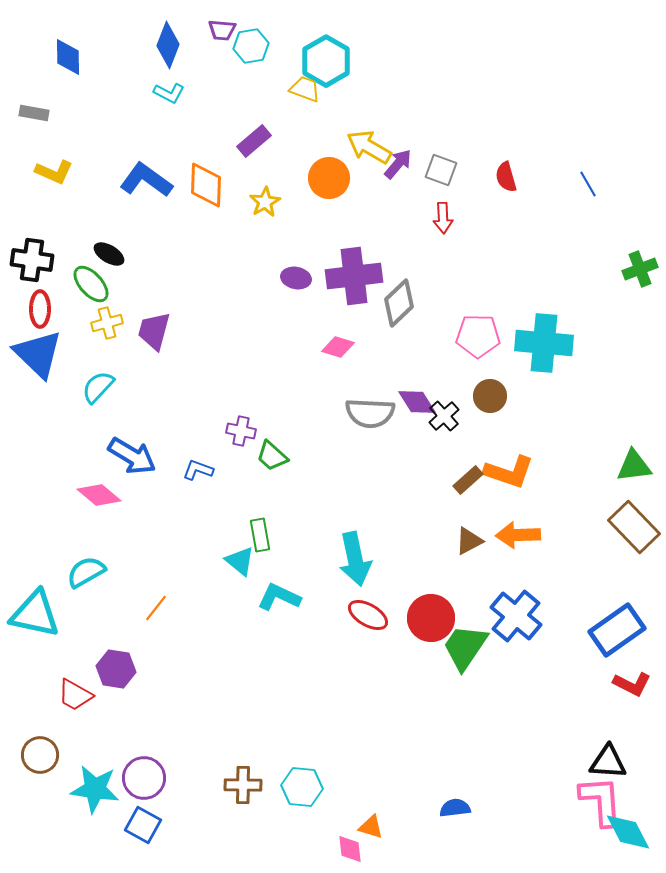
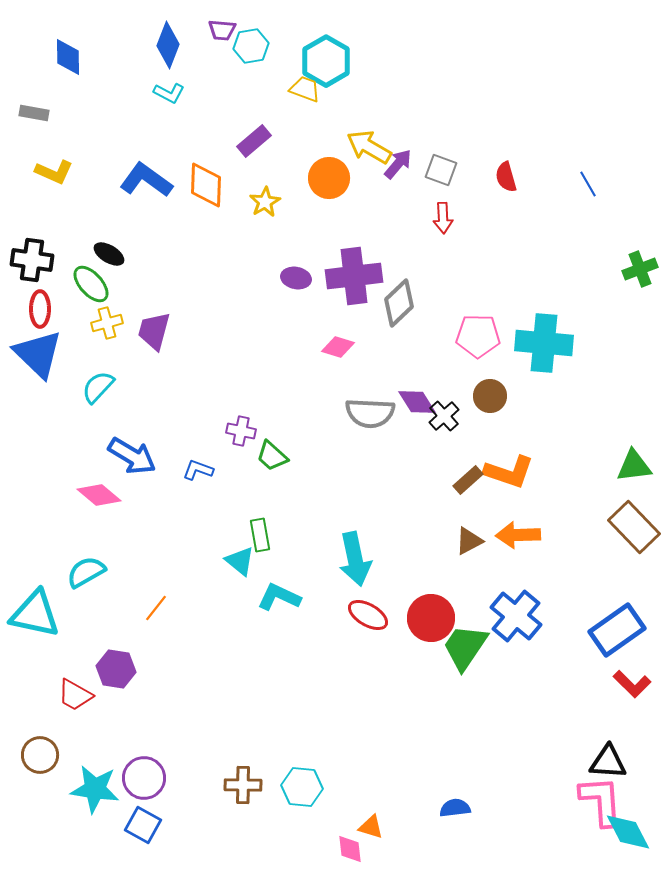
red L-shape at (632, 684): rotated 18 degrees clockwise
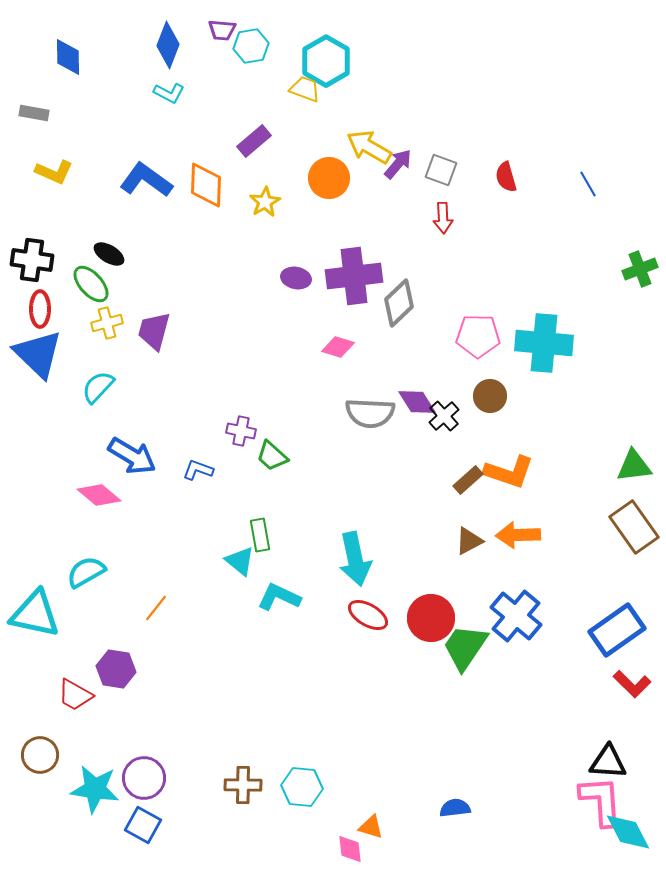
brown rectangle at (634, 527): rotated 9 degrees clockwise
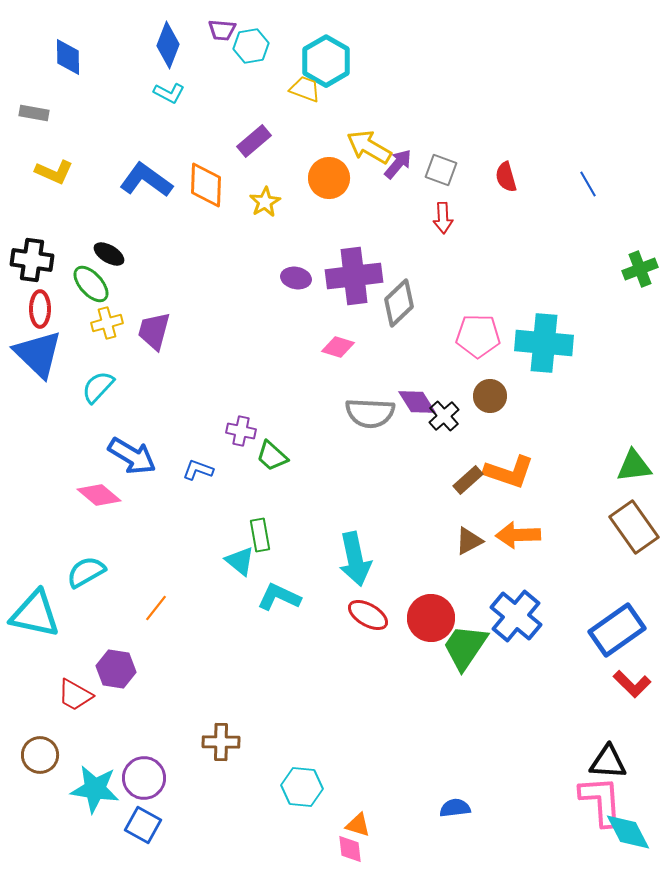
brown cross at (243, 785): moved 22 px left, 43 px up
orange triangle at (371, 827): moved 13 px left, 2 px up
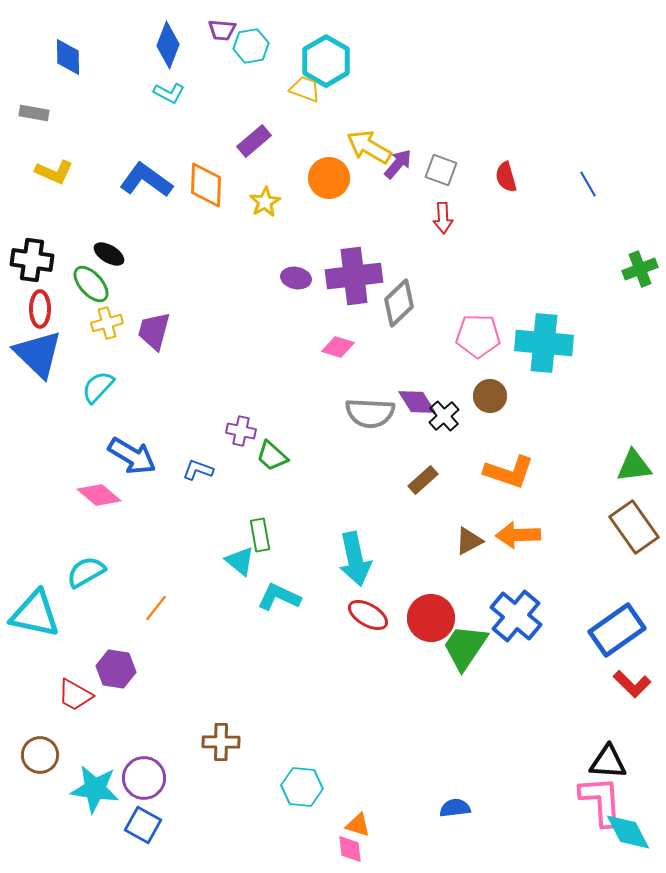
brown rectangle at (468, 480): moved 45 px left
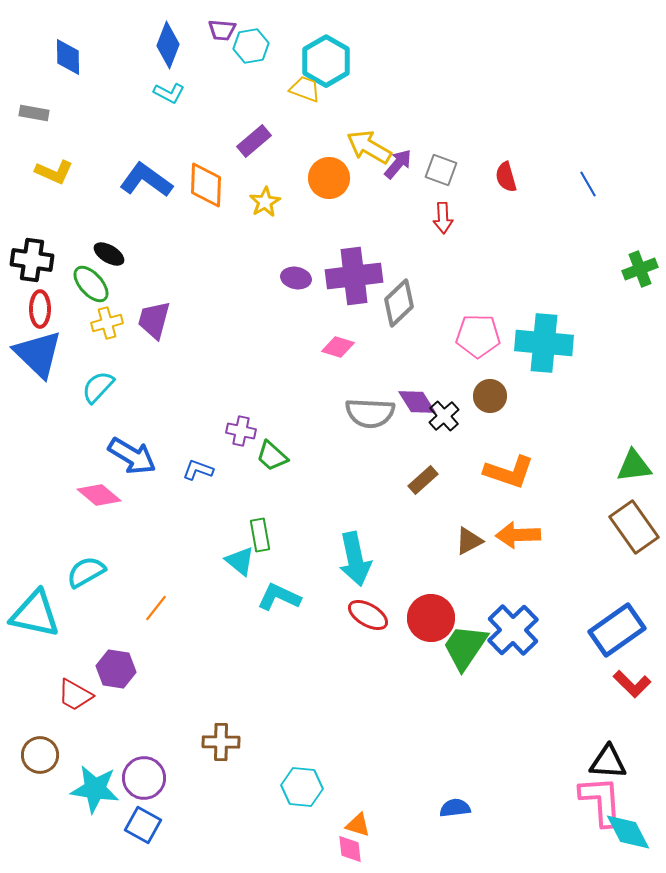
purple trapezoid at (154, 331): moved 11 px up
blue cross at (516, 616): moved 3 px left, 14 px down; rotated 6 degrees clockwise
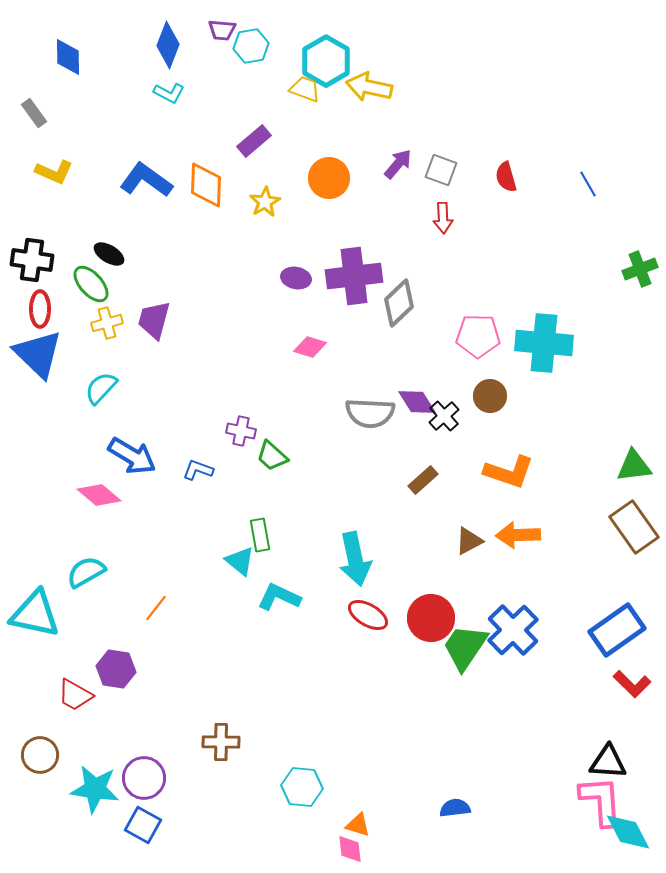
gray rectangle at (34, 113): rotated 44 degrees clockwise
yellow arrow at (369, 147): moved 60 px up; rotated 18 degrees counterclockwise
pink diamond at (338, 347): moved 28 px left
cyan semicircle at (98, 387): moved 3 px right, 1 px down
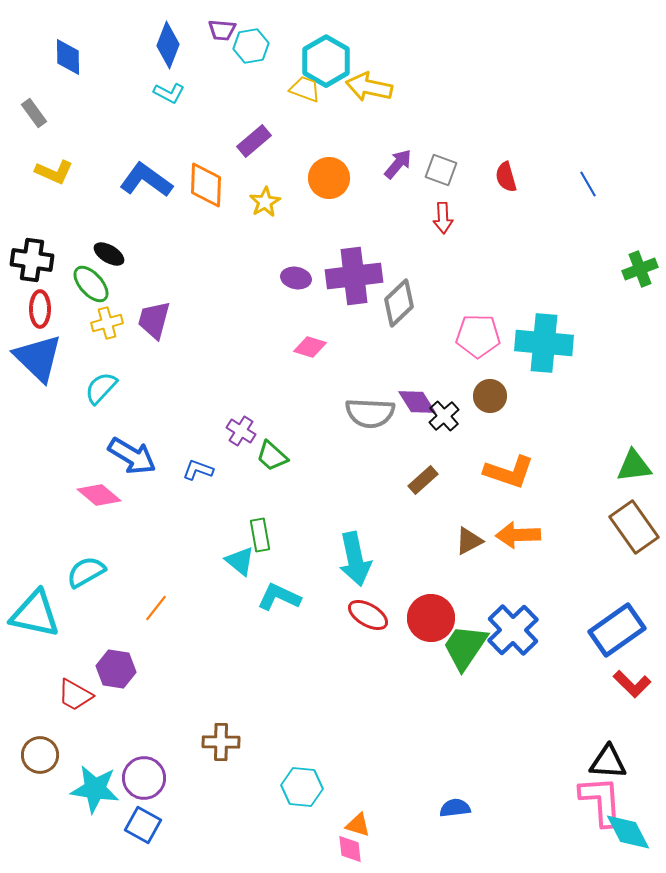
blue triangle at (38, 354): moved 4 px down
purple cross at (241, 431): rotated 20 degrees clockwise
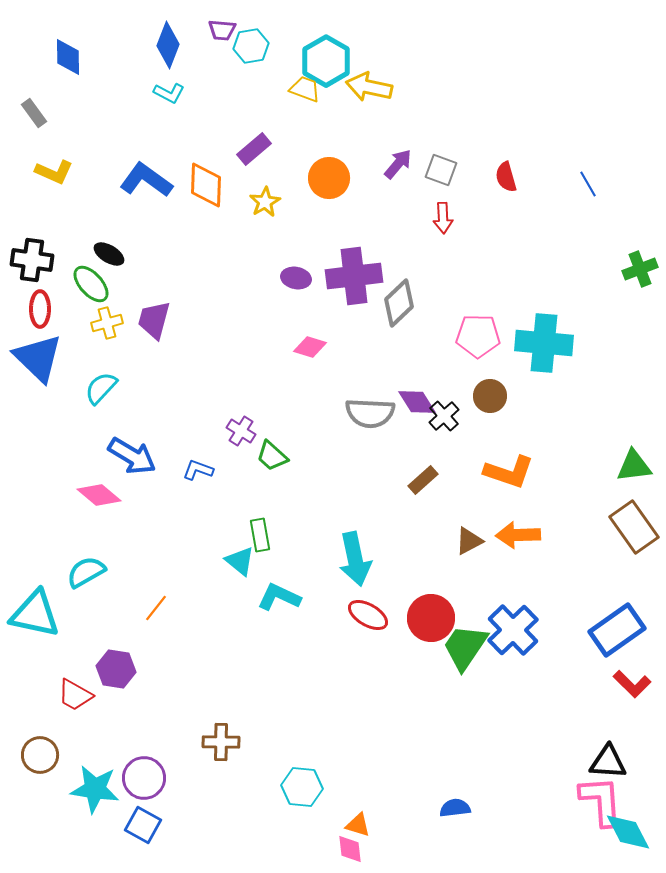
purple rectangle at (254, 141): moved 8 px down
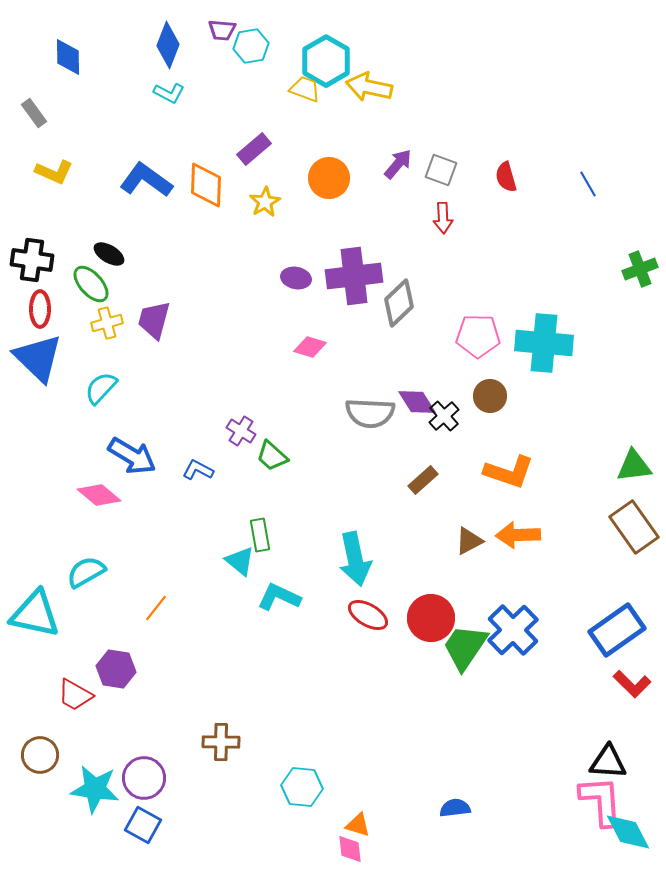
blue L-shape at (198, 470): rotated 8 degrees clockwise
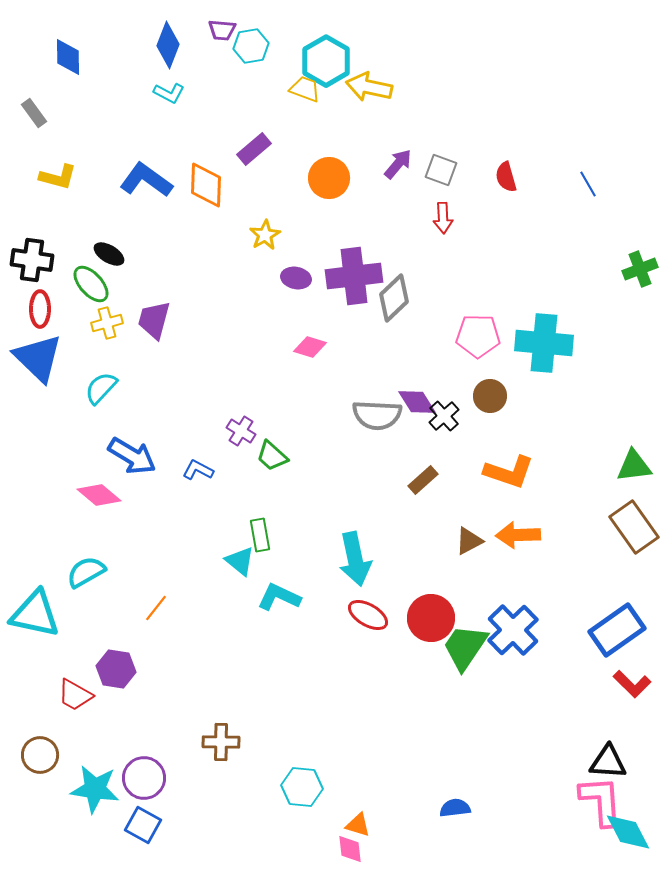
yellow L-shape at (54, 172): moved 4 px right, 5 px down; rotated 9 degrees counterclockwise
yellow star at (265, 202): moved 33 px down
gray diamond at (399, 303): moved 5 px left, 5 px up
gray semicircle at (370, 413): moved 7 px right, 2 px down
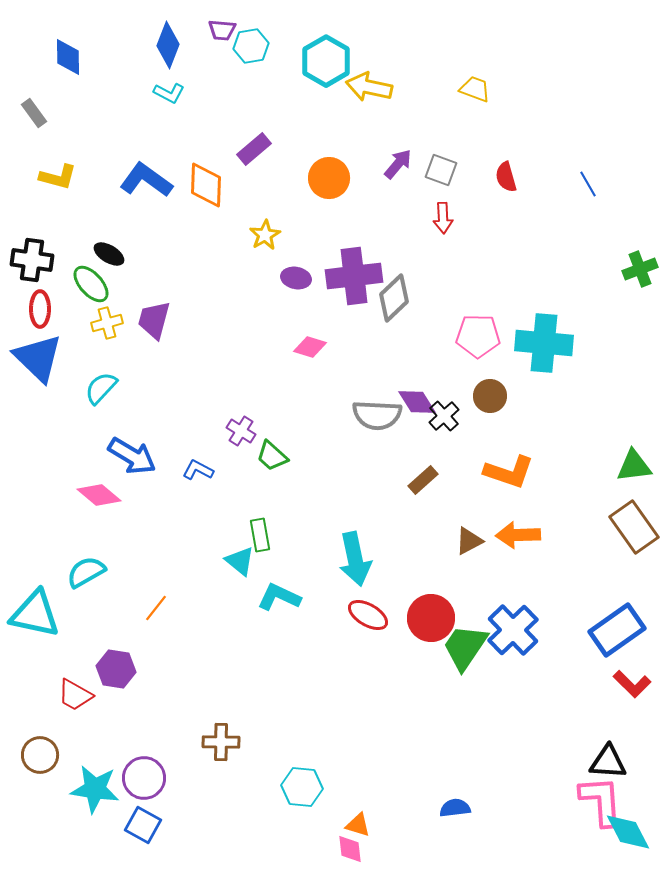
yellow trapezoid at (305, 89): moved 170 px right
